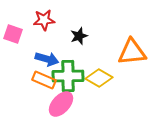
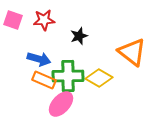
pink square: moved 14 px up
orange triangle: rotated 44 degrees clockwise
blue arrow: moved 8 px left
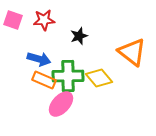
yellow diamond: rotated 20 degrees clockwise
